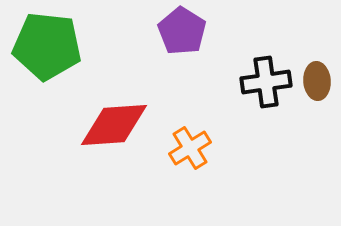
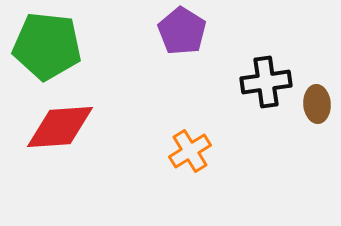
brown ellipse: moved 23 px down
red diamond: moved 54 px left, 2 px down
orange cross: moved 3 px down
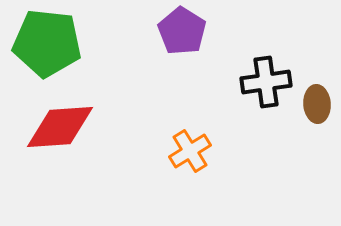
green pentagon: moved 3 px up
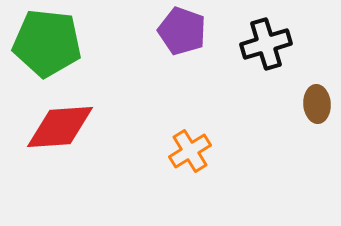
purple pentagon: rotated 12 degrees counterclockwise
black cross: moved 38 px up; rotated 9 degrees counterclockwise
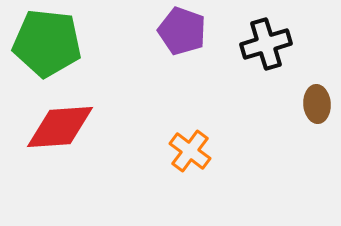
orange cross: rotated 21 degrees counterclockwise
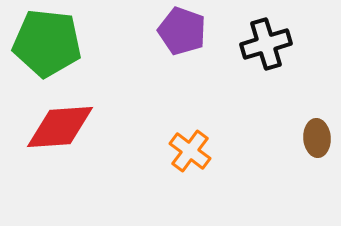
brown ellipse: moved 34 px down
